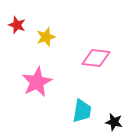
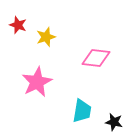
red star: moved 1 px right
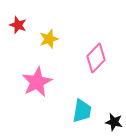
yellow star: moved 3 px right, 2 px down
pink diamond: rotated 52 degrees counterclockwise
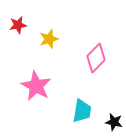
red star: rotated 30 degrees counterclockwise
pink star: moved 1 px left, 4 px down; rotated 16 degrees counterclockwise
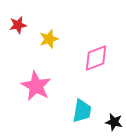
pink diamond: rotated 24 degrees clockwise
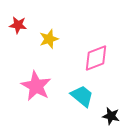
red star: rotated 18 degrees clockwise
cyan trapezoid: moved 15 px up; rotated 60 degrees counterclockwise
black star: moved 3 px left, 6 px up
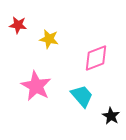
yellow star: rotated 30 degrees clockwise
cyan trapezoid: rotated 10 degrees clockwise
black star: rotated 18 degrees clockwise
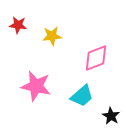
yellow star: moved 3 px right, 3 px up; rotated 18 degrees counterclockwise
pink star: rotated 16 degrees counterclockwise
cyan trapezoid: rotated 90 degrees clockwise
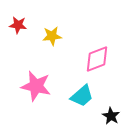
pink diamond: moved 1 px right, 1 px down
